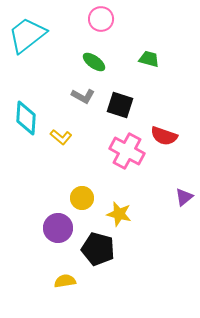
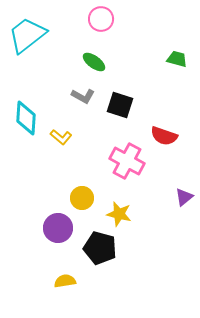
green trapezoid: moved 28 px right
pink cross: moved 10 px down
black pentagon: moved 2 px right, 1 px up
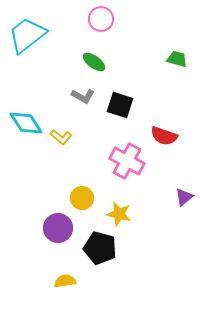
cyan diamond: moved 5 px down; rotated 36 degrees counterclockwise
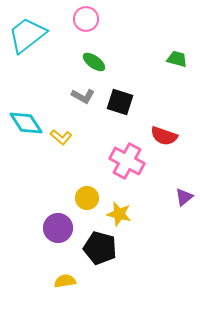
pink circle: moved 15 px left
black square: moved 3 px up
yellow circle: moved 5 px right
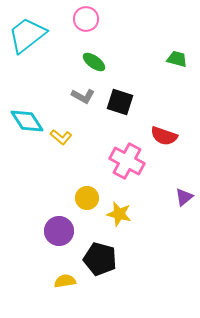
cyan diamond: moved 1 px right, 2 px up
purple circle: moved 1 px right, 3 px down
black pentagon: moved 11 px down
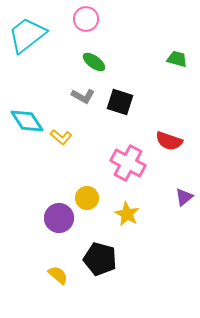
red semicircle: moved 5 px right, 5 px down
pink cross: moved 1 px right, 2 px down
yellow star: moved 8 px right; rotated 15 degrees clockwise
purple circle: moved 13 px up
yellow semicircle: moved 7 px left, 6 px up; rotated 50 degrees clockwise
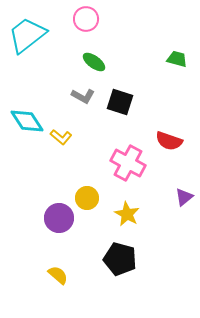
black pentagon: moved 20 px right
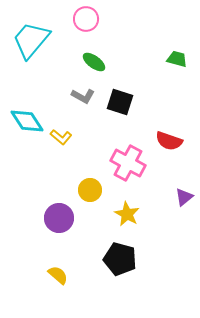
cyan trapezoid: moved 4 px right, 5 px down; rotated 12 degrees counterclockwise
yellow circle: moved 3 px right, 8 px up
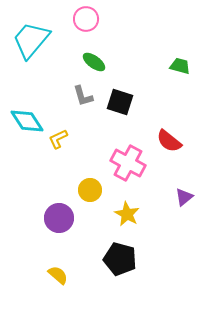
green trapezoid: moved 3 px right, 7 px down
gray L-shape: rotated 45 degrees clockwise
yellow L-shape: moved 3 px left, 2 px down; rotated 115 degrees clockwise
red semicircle: rotated 20 degrees clockwise
